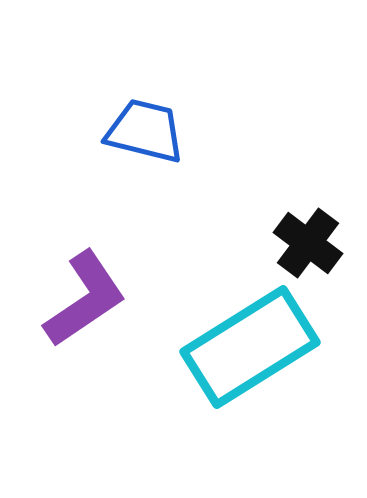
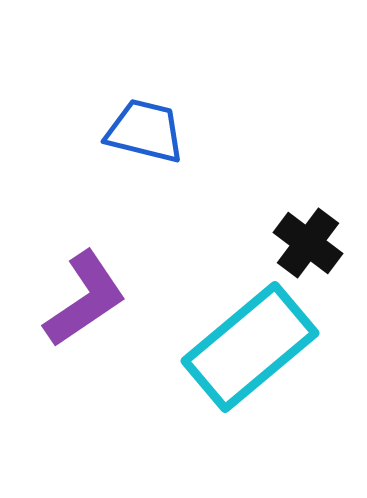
cyan rectangle: rotated 8 degrees counterclockwise
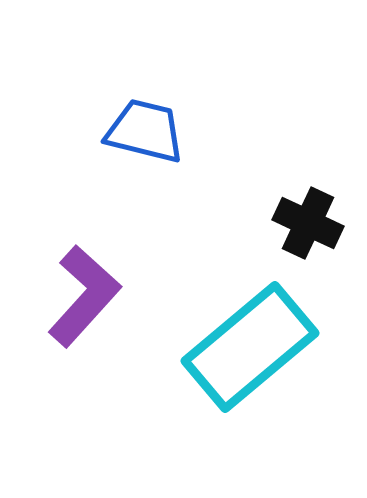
black cross: moved 20 px up; rotated 12 degrees counterclockwise
purple L-shape: moved 1 px left, 3 px up; rotated 14 degrees counterclockwise
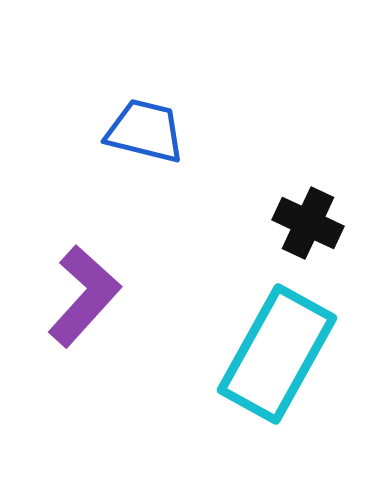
cyan rectangle: moved 27 px right, 7 px down; rotated 21 degrees counterclockwise
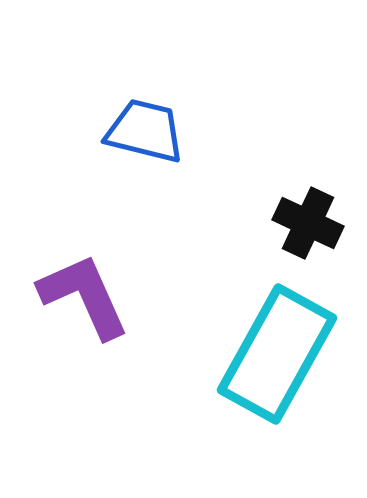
purple L-shape: rotated 66 degrees counterclockwise
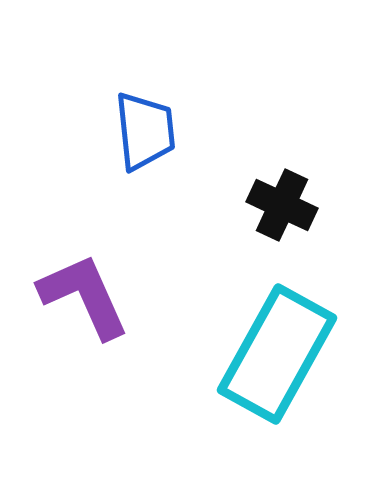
blue trapezoid: rotated 70 degrees clockwise
black cross: moved 26 px left, 18 px up
